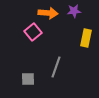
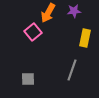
orange arrow: rotated 114 degrees clockwise
yellow rectangle: moved 1 px left
gray line: moved 16 px right, 3 px down
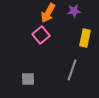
pink square: moved 8 px right, 3 px down
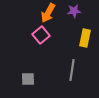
gray line: rotated 10 degrees counterclockwise
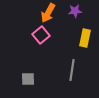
purple star: moved 1 px right
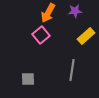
yellow rectangle: moved 1 px right, 2 px up; rotated 36 degrees clockwise
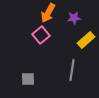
purple star: moved 1 px left, 7 px down
yellow rectangle: moved 4 px down
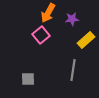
purple star: moved 2 px left, 1 px down
gray line: moved 1 px right
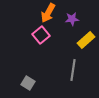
gray square: moved 4 px down; rotated 32 degrees clockwise
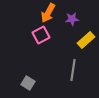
pink square: rotated 12 degrees clockwise
